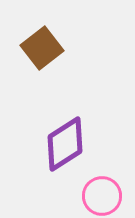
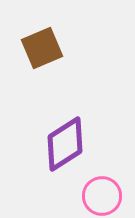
brown square: rotated 15 degrees clockwise
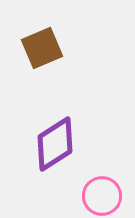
purple diamond: moved 10 px left
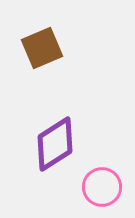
pink circle: moved 9 px up
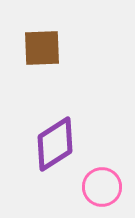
brown square: rotated 21 degrees clockwise
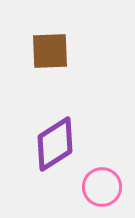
brown square: moved 8 px right, 3 px down
